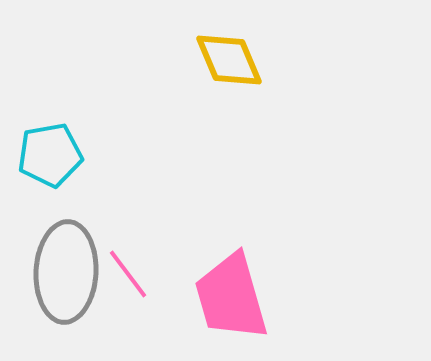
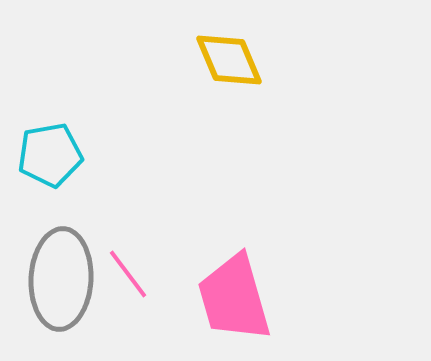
gray ellipse: moved 5 px left, 7 px down
pink trapezoid: moved 3 px right, 1 px down
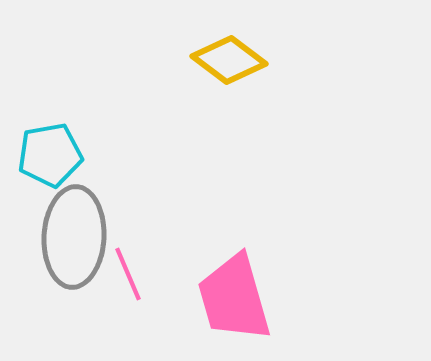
yellow diamond: rotated 30 degrees counterclockwise
pink line: rotated 14 degrees clockwise
gray ellipse: moved 13 px right, 42 px up
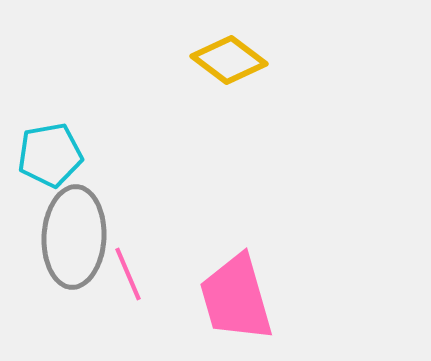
pink trapezoid: moved 2 px right
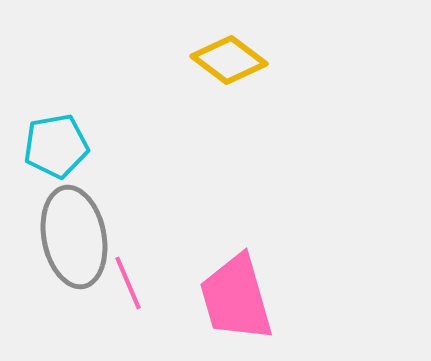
cyan pentagon: moved 6 px right, 9 px up
gray ellipse: rotated 14 degrees counterclockwise
pink line: moved 9 px down
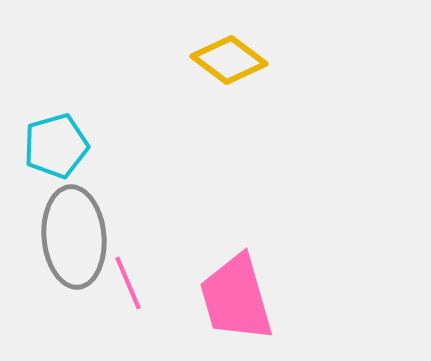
cyan pentagon: rotated 6 degrees counterclockwise
gray ellipse: rotated 6 degrees clockwise
